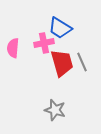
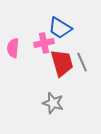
gray star: moved 2 px left, 7 px up
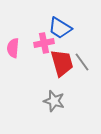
gray line: rotated 12 degrees counterclockwise
gray star: moved 1 px right, 2 px up
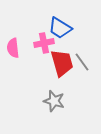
pink semicircle: rotated 12 degrees counterclockwise
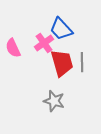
blue trapezoid: moved 1 px right, 1 px down; rotated 15 degrees clockwise
pink cross: rotated 24 degrees counterclockwise
pink semicircle: rotated 18 degrees counterclockwise
gray line: rotated 36 degrees clockwise
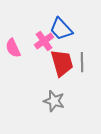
pink cross: moved 2 px up
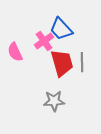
pink semicircle: moved 2 px right, 4 px down
gray star: rotated 20 degrees counterclockwise
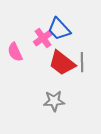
blue trapezoid: moved 2 px left
pink cross: moved 1 px left, 3 px up
red trapezoid: rotated 144 degrees clockwise
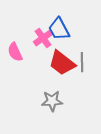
blue trapezoid: rotated 15 degrees clockwise
gray star: moved 2 px left
